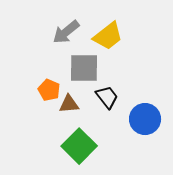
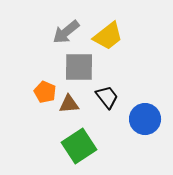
gray square: moved 5 px left, 1 px up
orange pentagon: moved 4 px left, 2 px down
green square: rotated 12 degrees clockwise
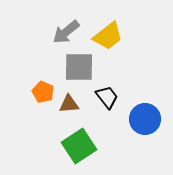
orange pentagon: moved 2 px left
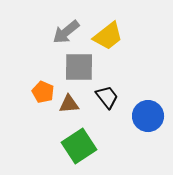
blue circle: moved 3 px right, 3 px up
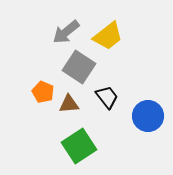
gray square: rotated 32 degrees clockwise
